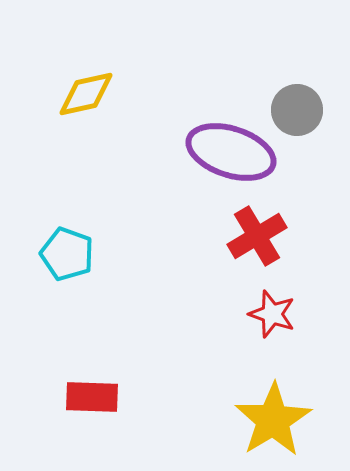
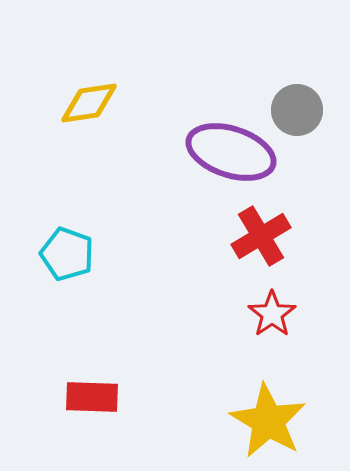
yellow diamond: moved 3 px right, 9 px down; rotated 4 degrees clockwise
red cross: moved 4 px right
red star: rotated 18 degrees clockwise
yellow star: moved 5 px left, 1 px down; rotated 10 degrees counterclockwise
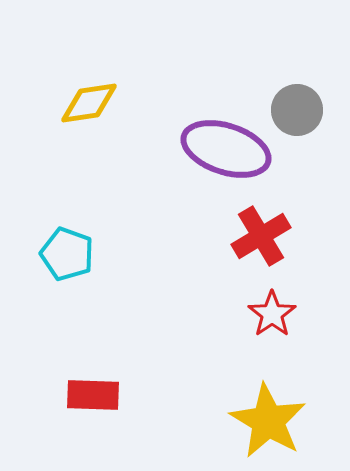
purple ellipse: moved 5 px left, 3 px up
red rectangle: moved 1 px right, 2 px up
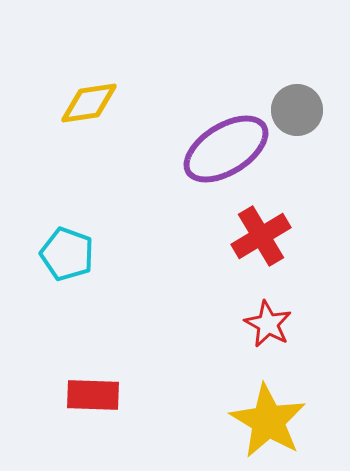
purple ellipse: rotated 50 degrees counterclockwise
red star: moved 4 px left, 10 px down; rotated 9 degrees counterclockwise
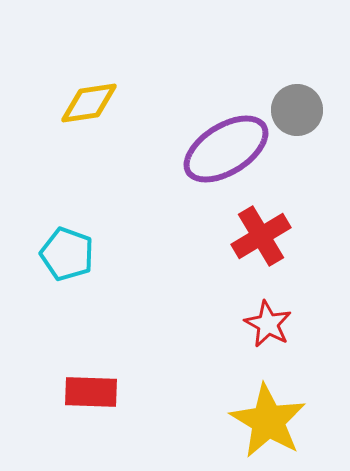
red rectangle: moved 2 px left, 3 px up
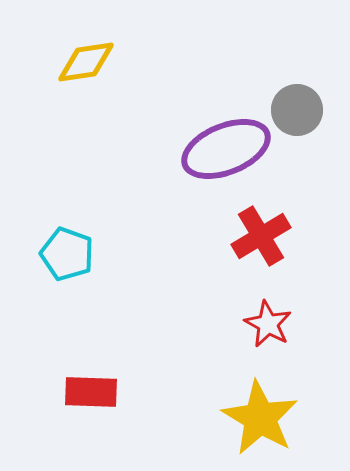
yellow diamond: moved 3 px left, 41 px up
purple ellipse: rotated 10 degrees clockwise
yellow star: moved 8 px left, 3 px up
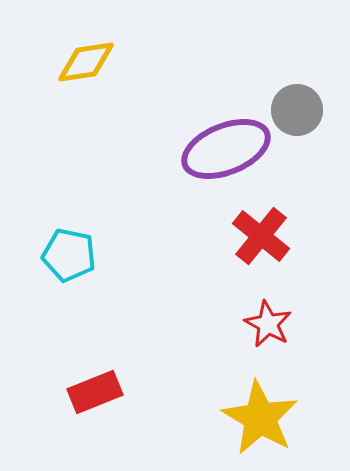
red cross: rotated 20 degrees counterclockwise
cyan pentagon: moved 2 px right, 1 px down; rotated 8 degrees counterclockwise
red rectangle: moved 4 px right; rotated 24 degrees counterclockwise
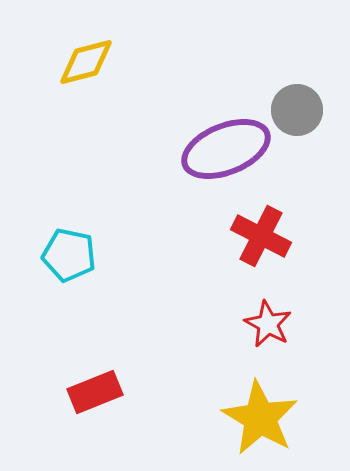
yellow diamond: rotated 6 degrees counterclockwise
red cross: rotated 12 degrees counterclockwise
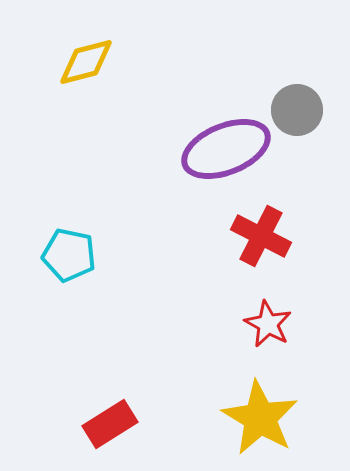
red rectangle: moved 15 px right, 32 px down; rotated 10 degrees counterclockwise
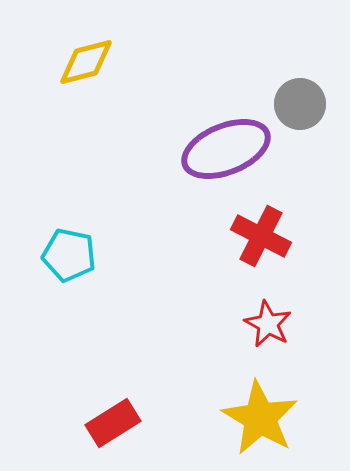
gray circle: moved 3 px right, 6 px up
red rectangle: moved 3 px right, 1 px up
